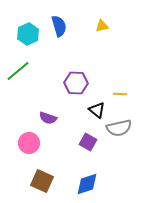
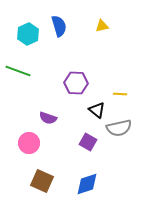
green line: rotated 60 degrees clockwise
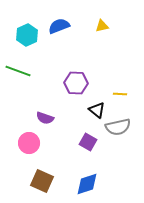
blue semicircle: rotated 95 degrees counterclockwise
cyan hexagon: moved 1 px left, 1 px down
purple semicircle: moved 3 px left
gray semicircle: moved 1 px left, 1 px up
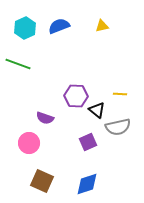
cyan hexagon: moved 2 px left, 7 px up
green line: moved 7 px up
purple hexagon: moved 13 px down
purple square: rotated 36 degrees clockwise
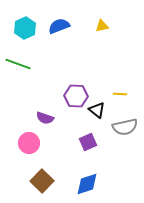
gray semicircle: moved 7 px right
brown square: rotated 20 degrees clockwise
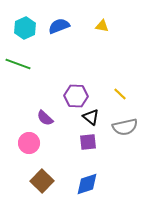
yellow triangle: rotated 24 degrees clockwise
yellow line: rotated 40 degrees clockwise
black triangle: moved 6 px left, 7 px down
purple semicircle: rotated 24 degrees clockwise
purple square: rotated 18 degrees clockwise
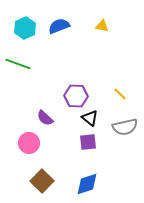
black triangle: moved 1 px left, 1 px down
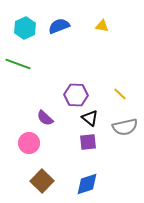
purple hexagon: moved 1 px up
